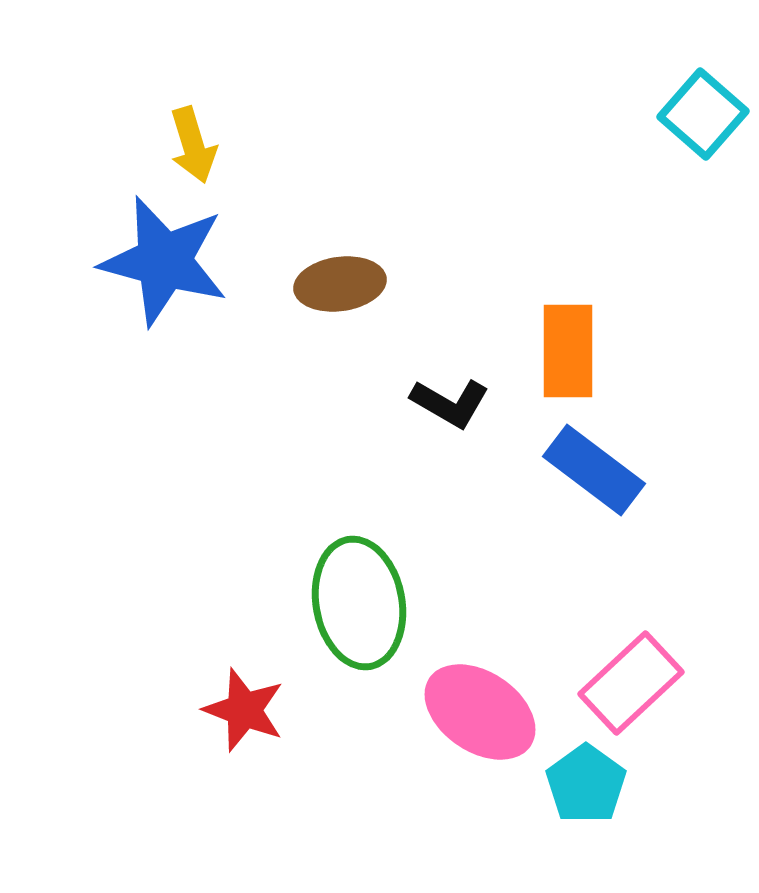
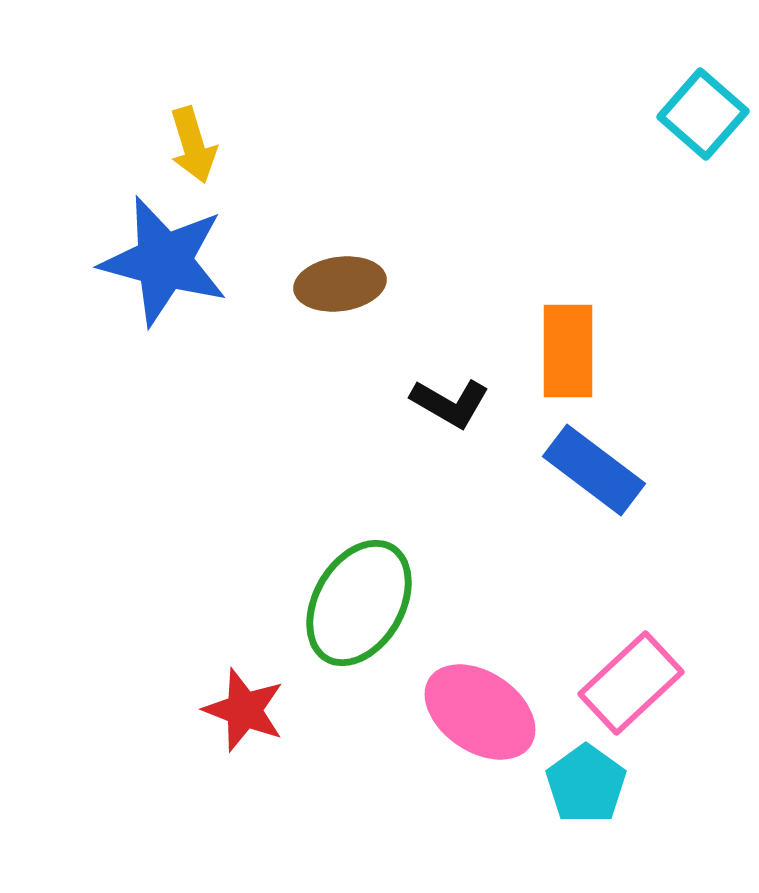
green ellipse: rotated 40 degrees clockwise
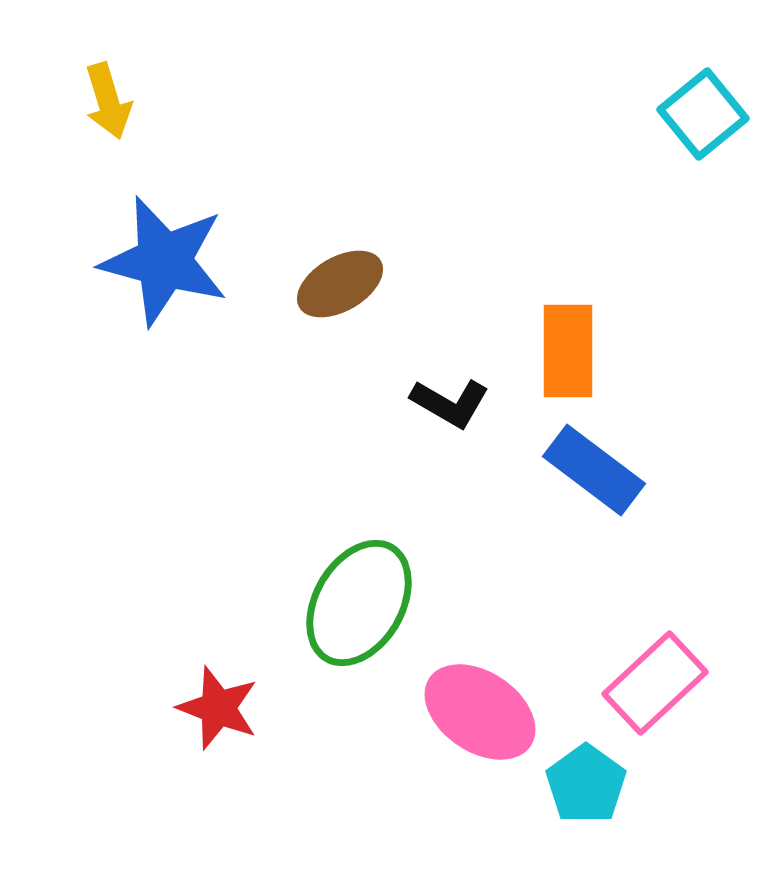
cyan square: rotated 10 degrees clockwise
yellow arrow: moved 85 px left, 44 px up
brown ellipse: rotated 22 degrees counterclockwise
pink rectangle: moved 24 px right
red star: moved 26 px left, 2 px up
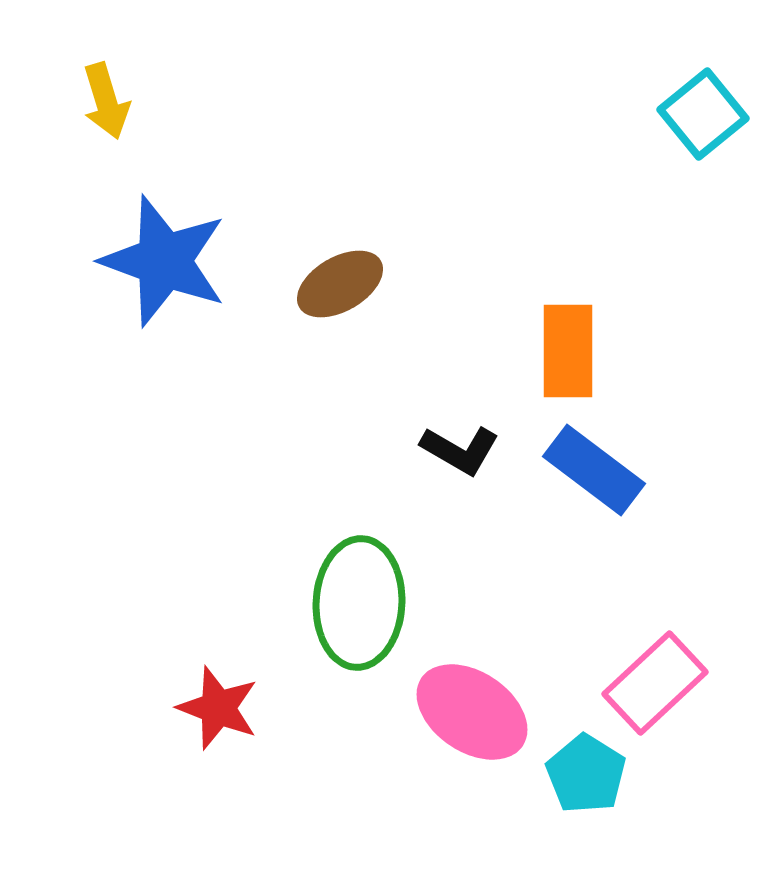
yellow arrow: moved 2 px left
blue star: rotated 5 degrees clockwise
black L-shape: moved 10 px right, 47 px down
green ellipse: rotated 27 degrees counterclockwise
pink ellipse: moved 8 px left
cyan pentagon: moved 10 px up; rotated 4 degrees counterclockwise
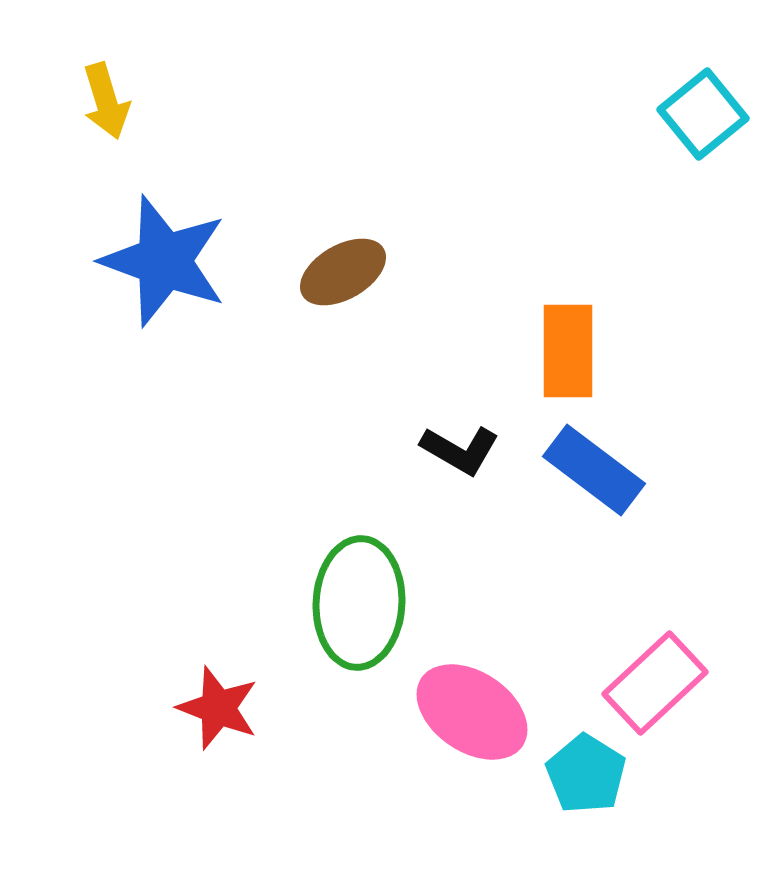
brown ellipse: moved 3 px right, 12 px up
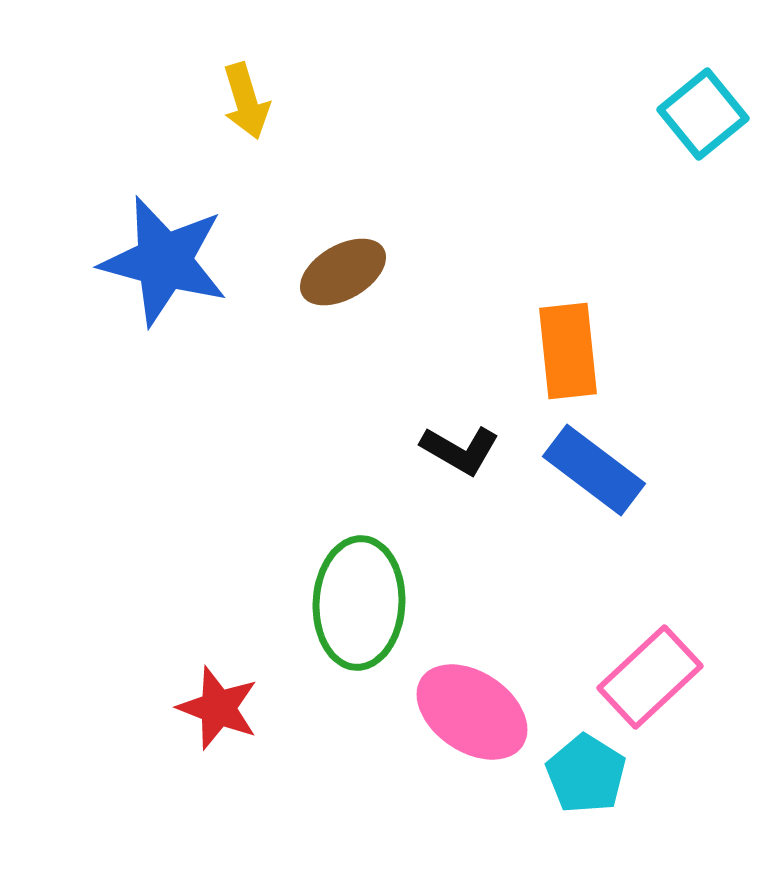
yellow arrow: moved 140 px right
blue star: rotated 5 degrees counterclockwise
orange rectangle: rotated 6 degrees counterclockwise
pink rectangle: moved 5 px left, 6 px up
